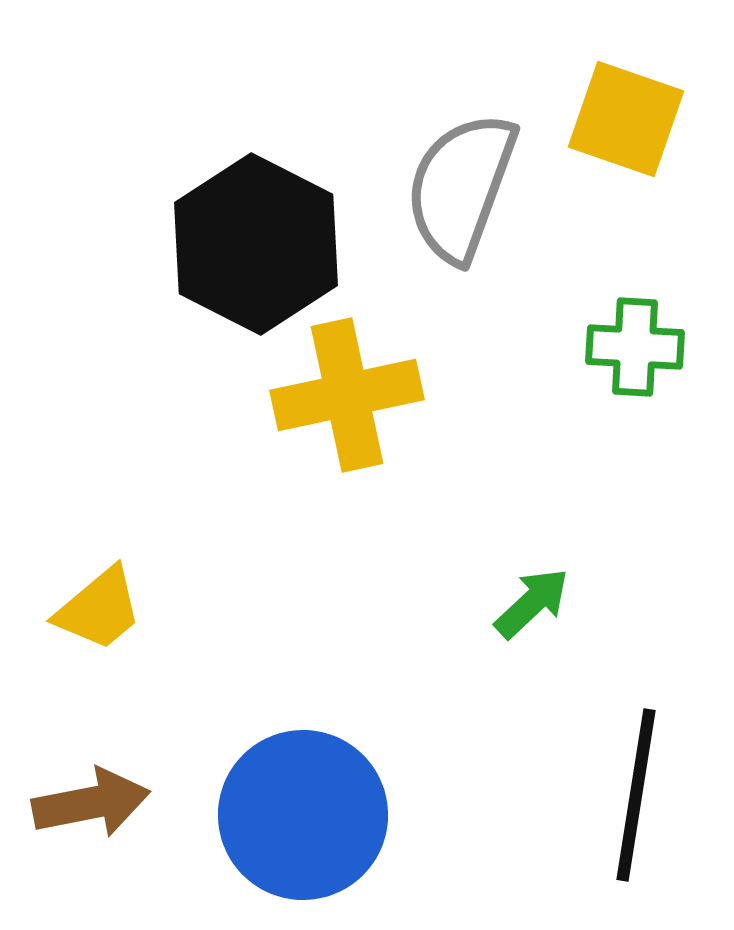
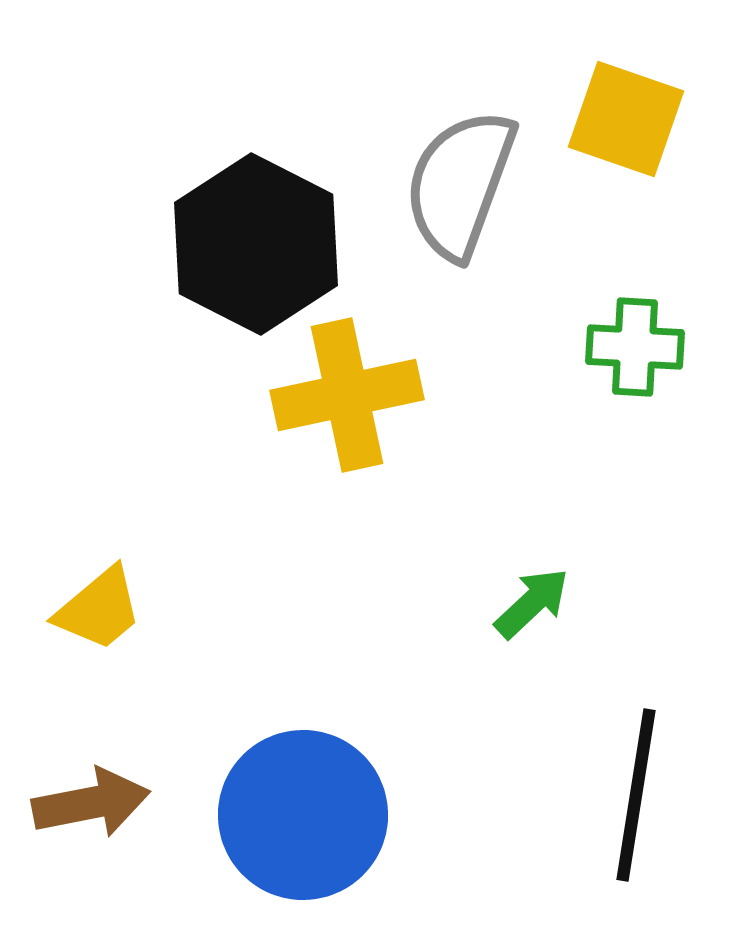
gray semicircle: moved 1 px left, 3 px up
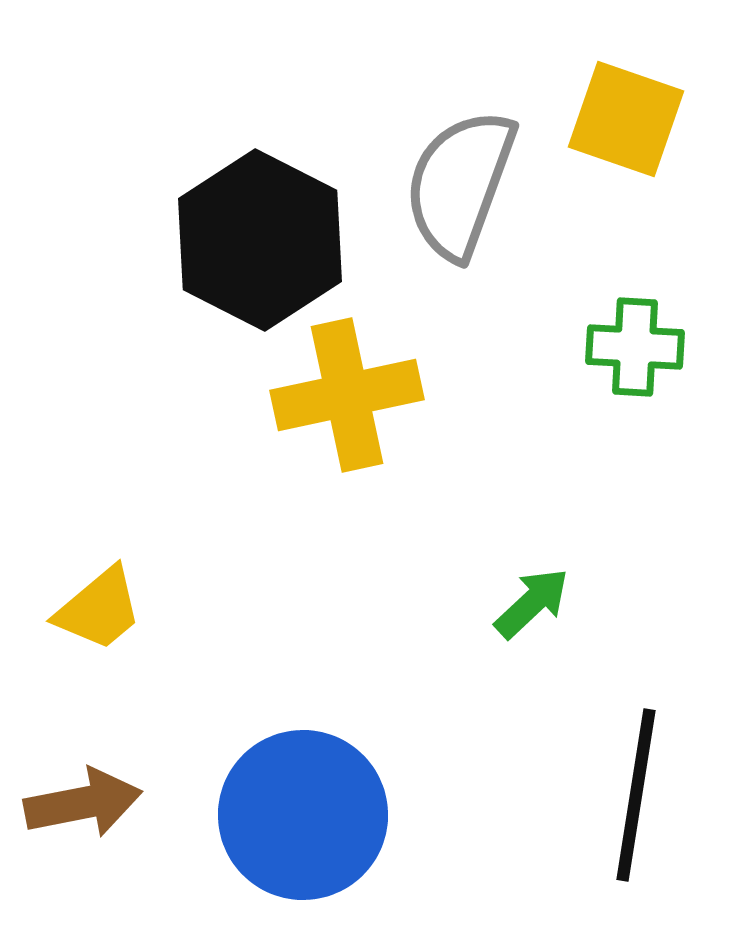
black hexagon: moved 4 px right, 4 px up
brown arrow: moved 8 px left
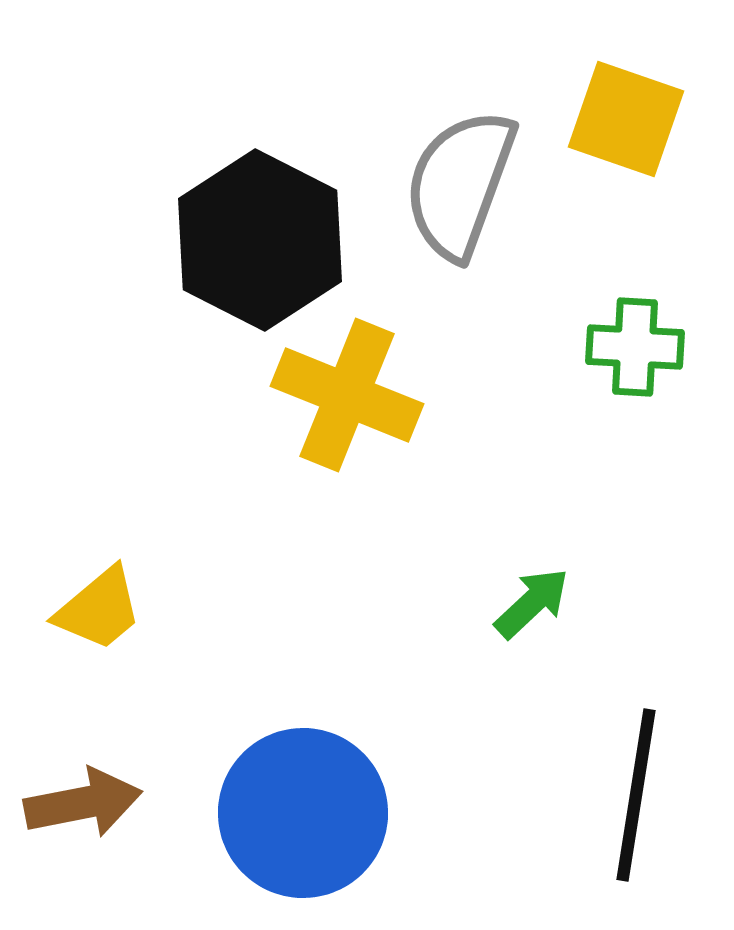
yellow cross: rotated 34 degrees clockwise
blue circle: moved 2 px up
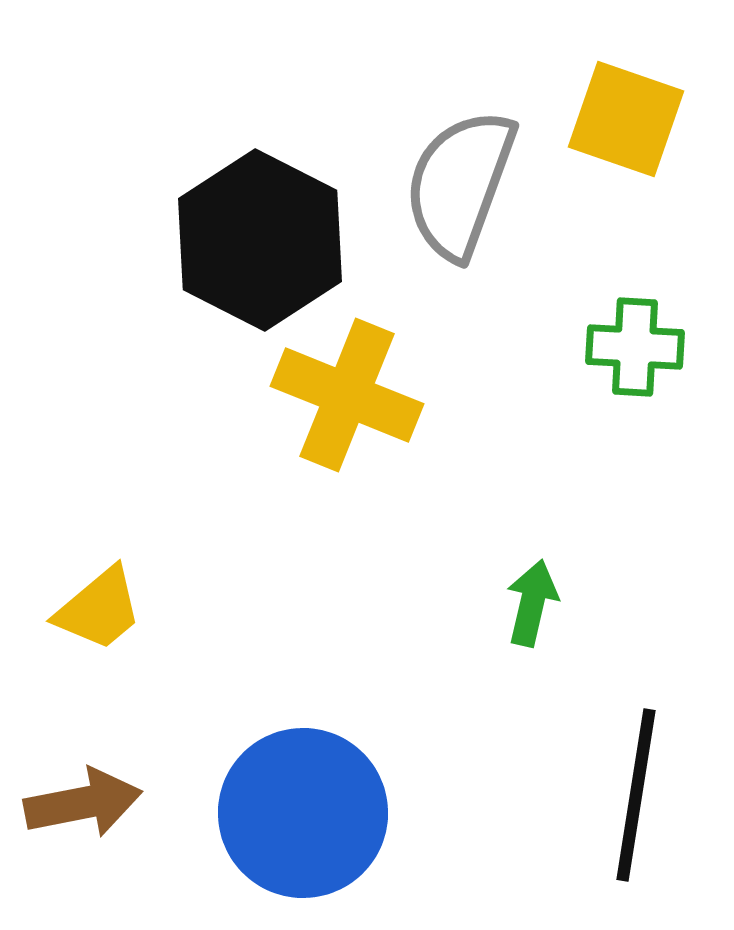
green arrow: rotated 34 degrees counterclockwise
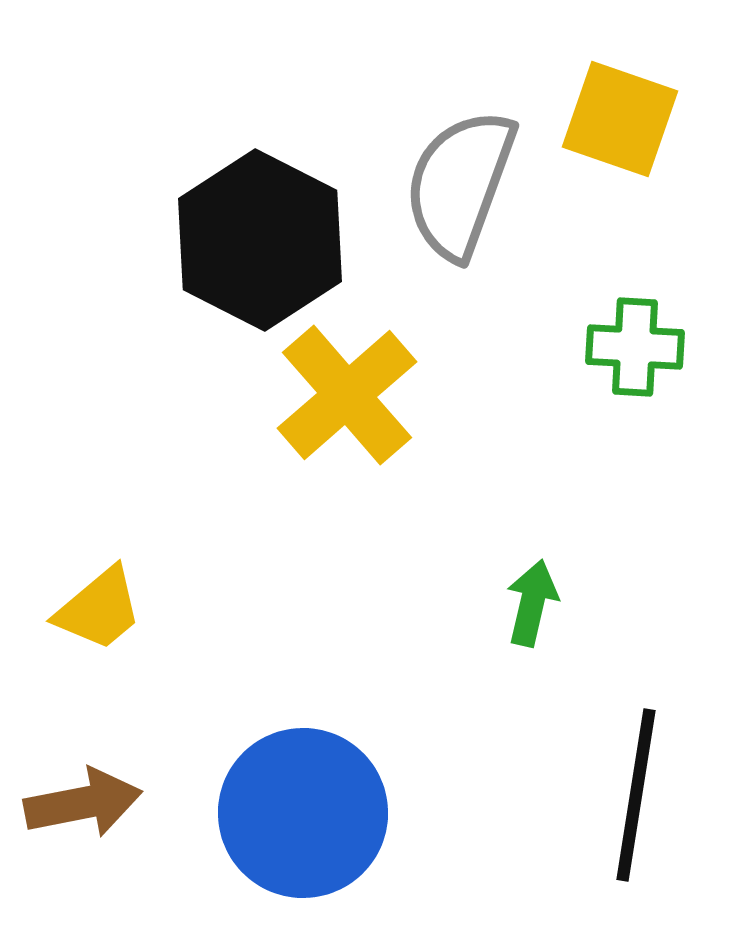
yellow square: moved 6 px left
yellow cross: rotated 27 degrees clockwise
